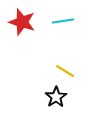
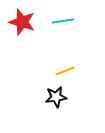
yellow line: rotated 54 degrees counterclockwise
black star: rotated 25 degrees clockwise
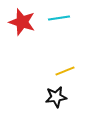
cyan line: moved 4 px left, 3 px up
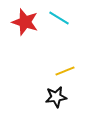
cyan line: rotated 40 degrees clockwise
red star: moved 3 px right
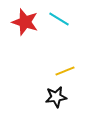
cyan line: moved 1 px down
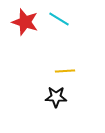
yellow line: rotated 18 degrees clockwise
black star: rotated 10 degrees clockwise
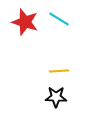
yellow line: moved 6 px left
